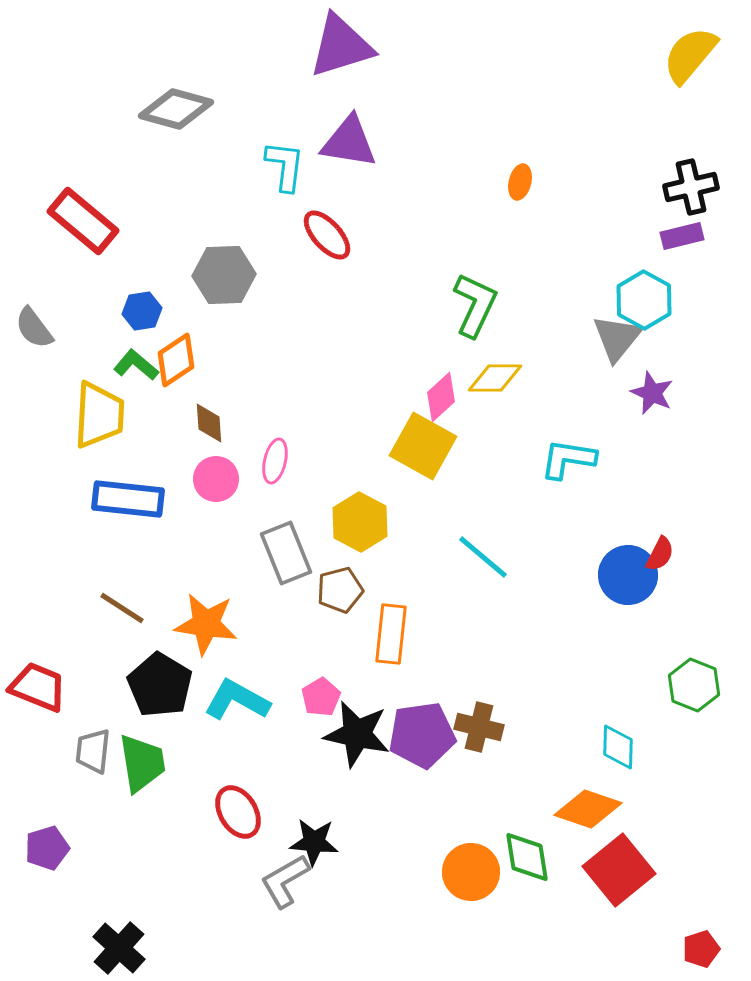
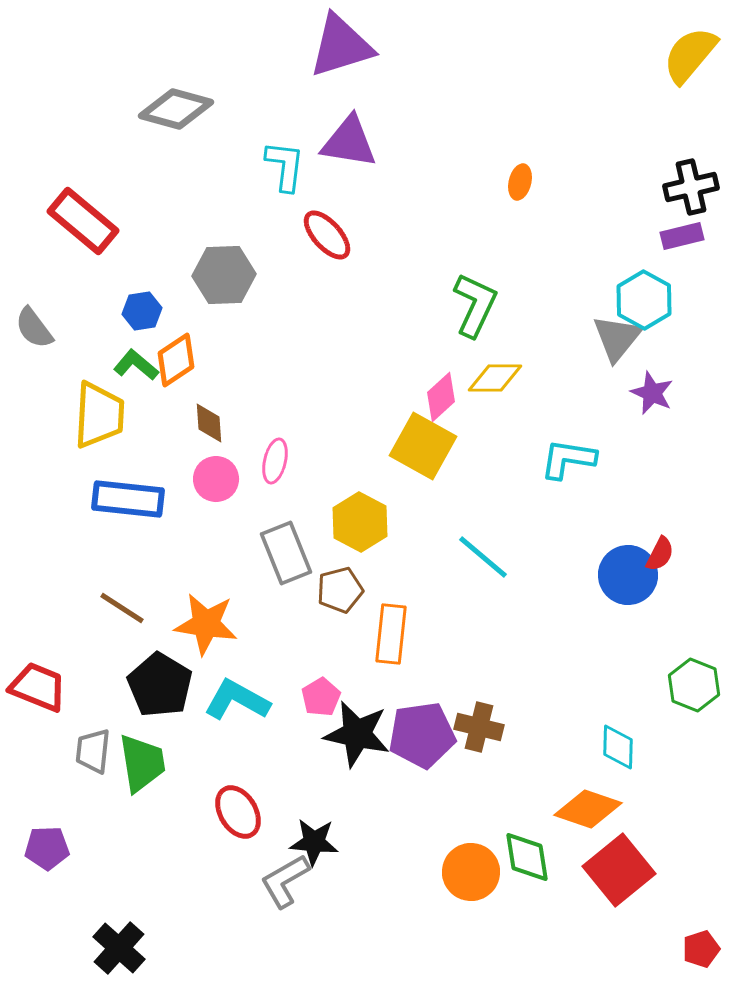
purple pentagon at (47, 848): rotated 15 degrees clockwise
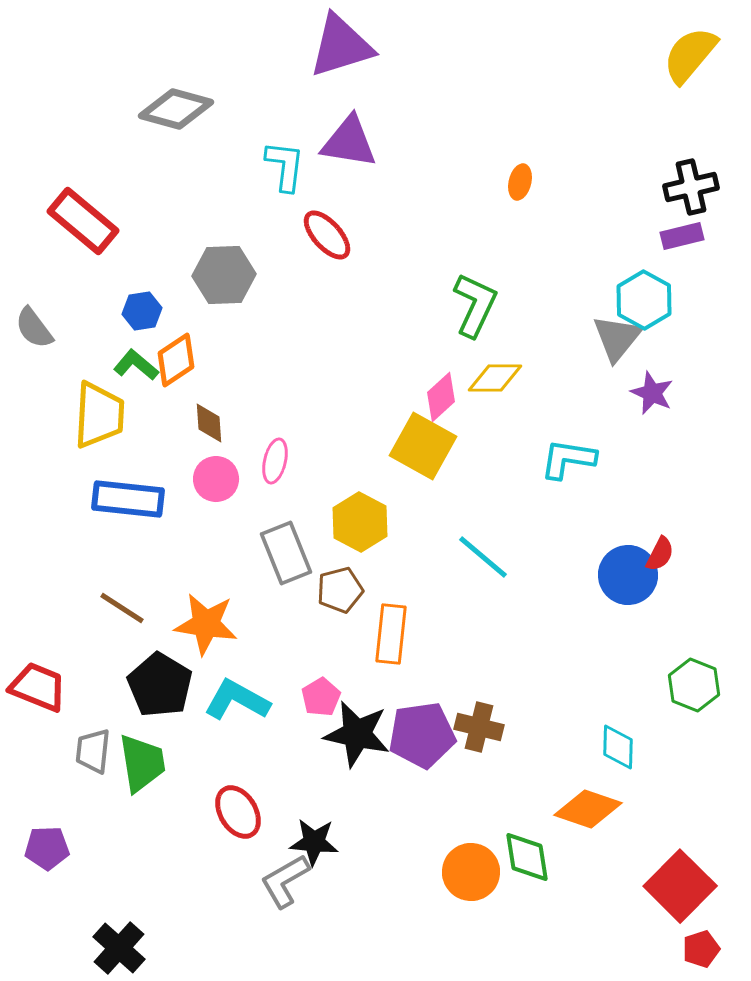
red square at (619, 870): moved 61 px right, 16 px down; rotated 6 degrees counterclockwise
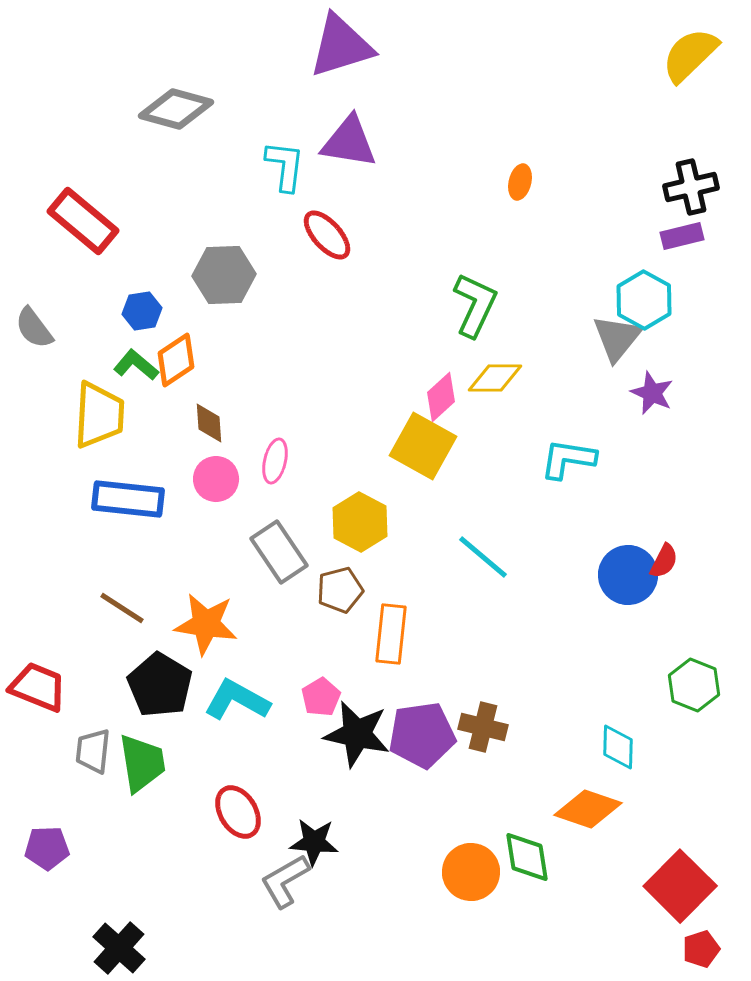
yellow semicircle at (690, 55): rotated 6 degrees clockwise
gray rectangle at (286, 553): moved 7 px left, 1 px up; rotated 12 degrees counterclockwise
red semicircle at (660, 554): moved 4 px right, 7 px down
brown cross at (479, 727): moved 4 px right
